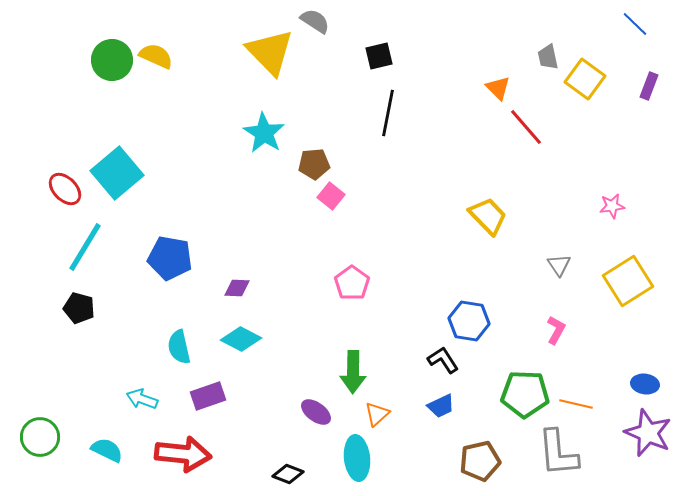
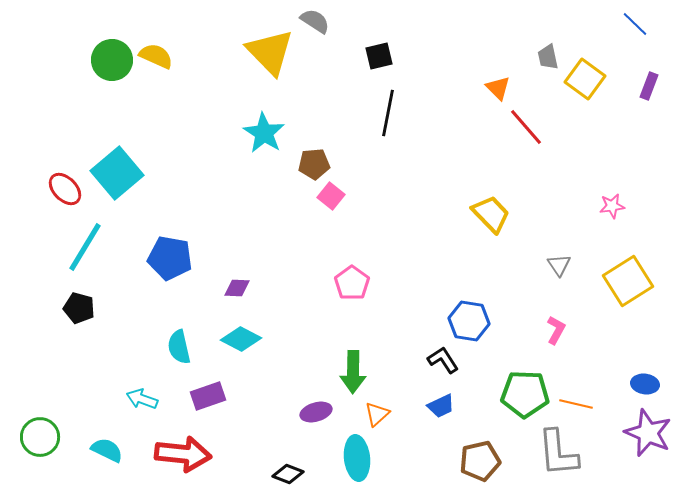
yellow trapezoid at (488, 216): moved 3 px right, 2 px up
purple ellipse at (316, 412): rotated 52 degrees counterclockwise
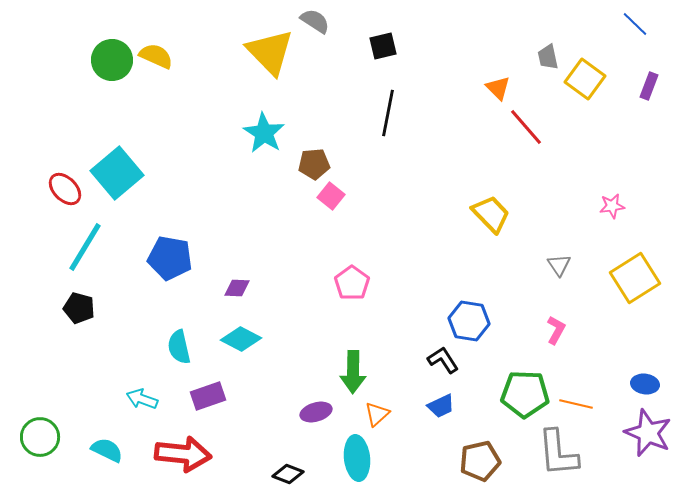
black square at (379, 56): moved 4 px right, 10 px up
yellow square at (628, 281): moved 7 px right, 3 px up
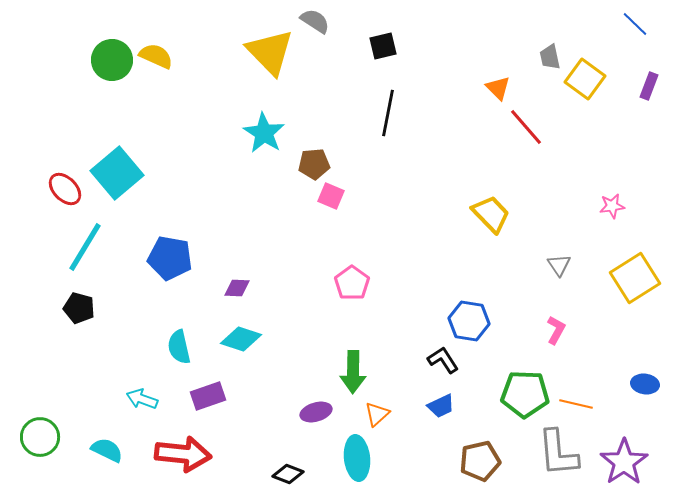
gray trapezoid at (548, 57): moved 2 px right
pink square at (331, 196): rotated 16 degrees counterclockwise
cyan diamond at (241, 339): rotated 9 degrees counterclockwise
purple star at (648, 433): moved 24 px left, 29 px down; rotated 15 degrees clockwise
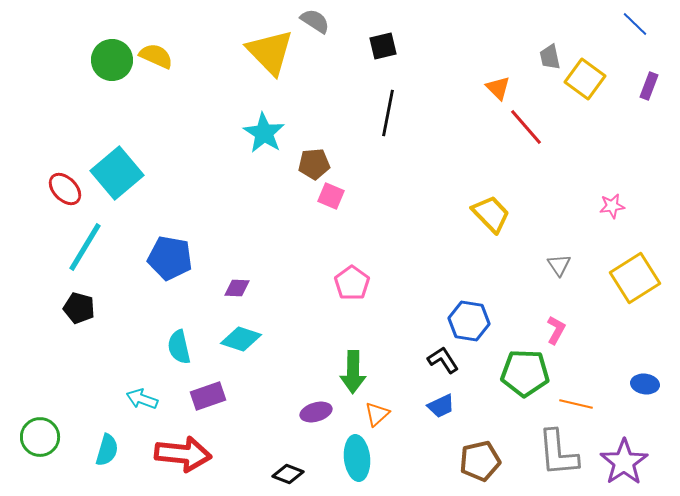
green pentagon at (525, 394): moved 21 px up
cyan semicircle at (107, 450): rotated 80 degrees clockwise
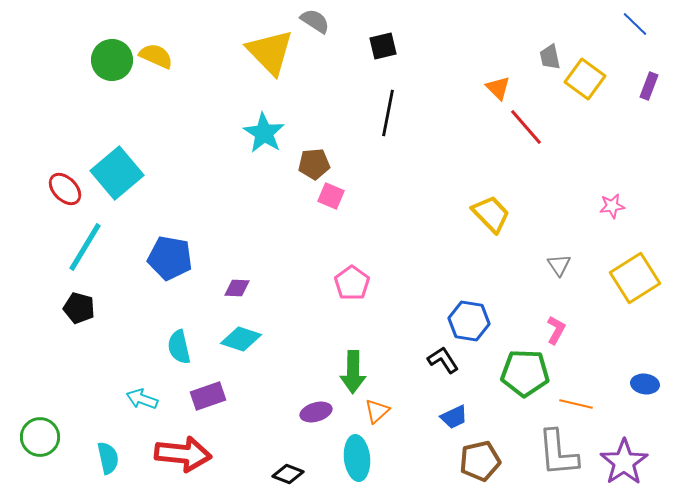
blue trapezoid at (441, 406): moved 13 px right, 11 px down
orange triangle at (377, 414): moved 3 px up
cyan semicircle at (107, 450): moved 1 px right, 8 px down; rotated 28 degrees counterclockwise
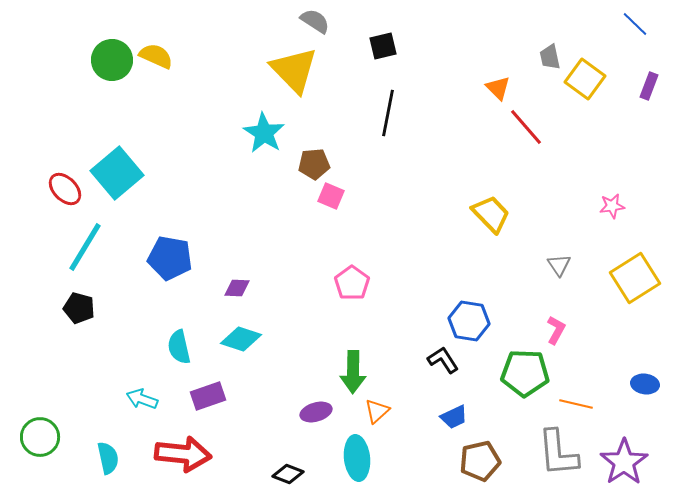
yellow triangle at (270, 52): moved 24 px right, 18 px down
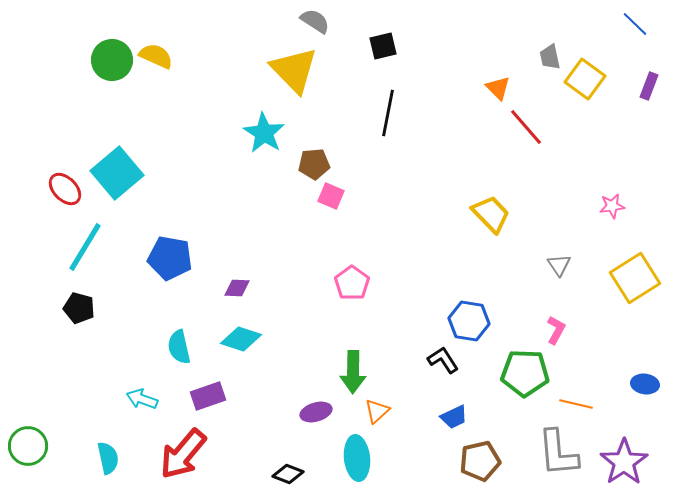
green circle at (40, 437): moved 12 px left, 9 px down
red arrow at (183, 454): rotated 124 degrees clockwise
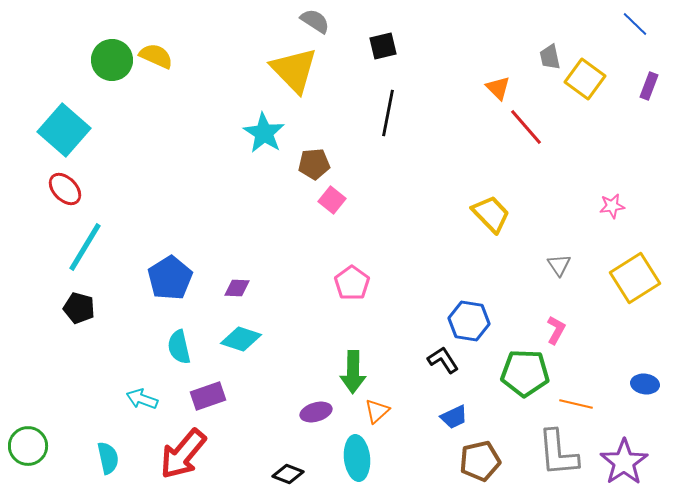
cyan square at (117, 173): moved 53 px left, 43 px up; rotated 9 degrees counterclockwise
pink square at (331, 196): moved 1 px right, 4 px down; rotated 16 degrees clockwise
blue pentagon at (170, 258): moved 20 px down; rotated 30 degrees clockwise
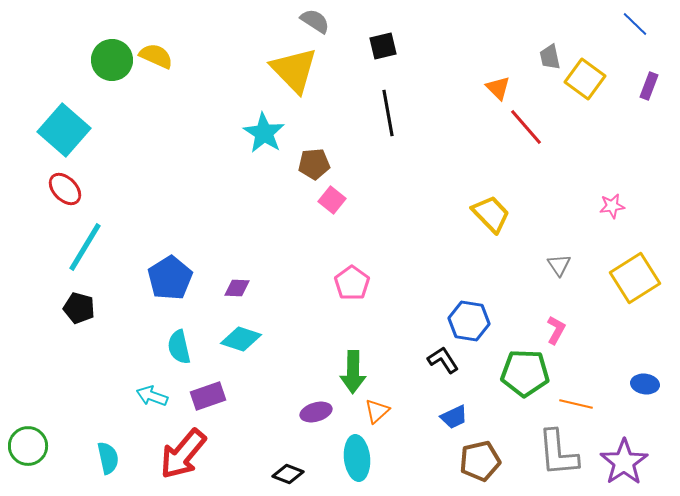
black line at (388, 113): rotated 21 degrees counterclockwise
cyan arrow at (142, 399): moved 10 px right, 3 px up
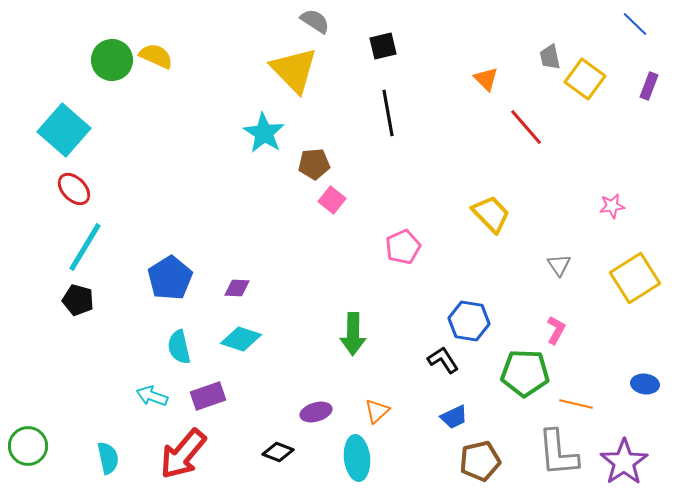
orange triangle at (498, 88): moved 12 px left, 9 px up
red ellipse at (65, 189): moved 9 px right
pink pentagon at (352, 283): moved 51 px right, 36 px up; rotated 12 degrees clockwise
black pentagon at (79, 308): moved 1 px left, 8 px up
green arrow at (353, 372): moved 38 px up
black diamond at (288, 474): moved 10 px left, 22 px up
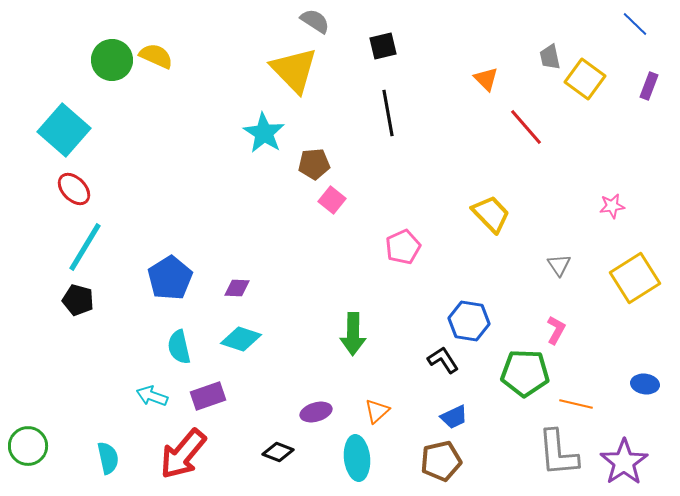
brown pentagon at (480, 461): moved 39 px left
